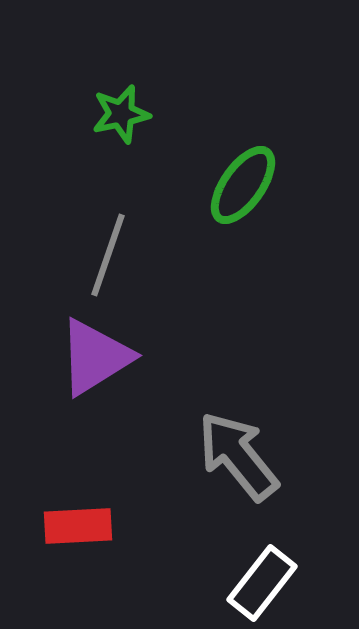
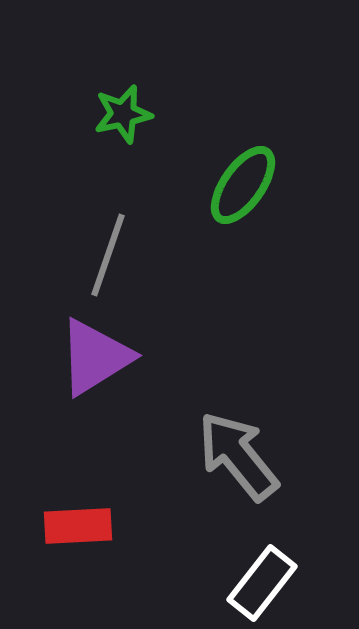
green star: moved 2 px right
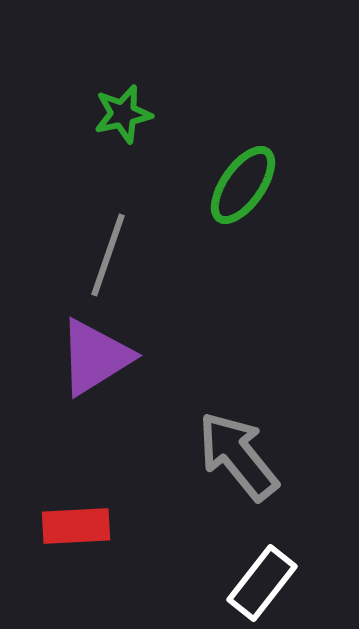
red rectangle: moved 2 px left
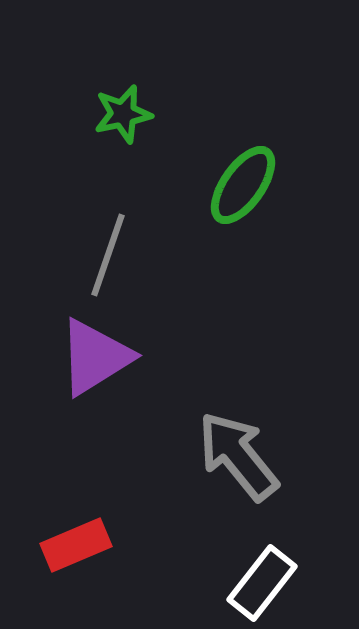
red rectangle: moved 19 px down; rotated 20 degrees counterclockwise
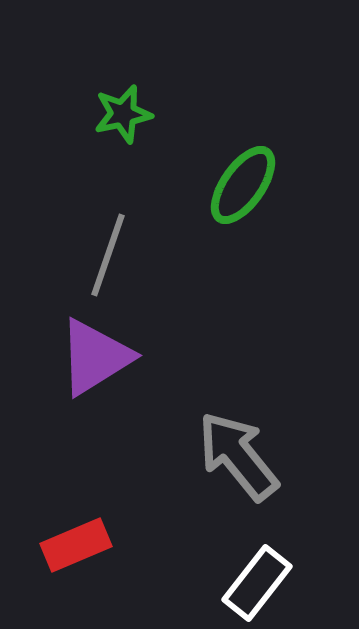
white rectangle: moved 5 px left
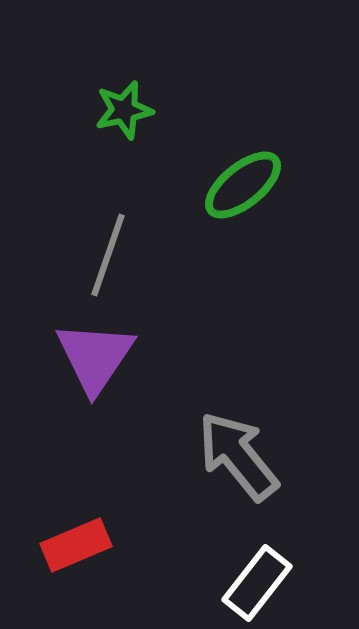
green star: moved 1 px right, 4 px up
green ellipse: rotated 16 degrees clockwise
purple triangle: rotated 24 degrees counterclockwise
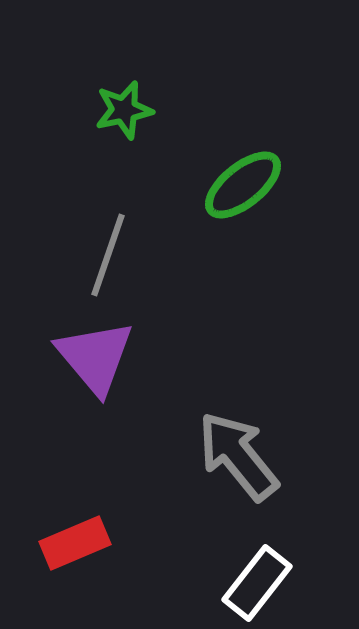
purple triangle: rotated 14 degrees counterclockwise
red rectangle: moved 1 px left, 2 px up
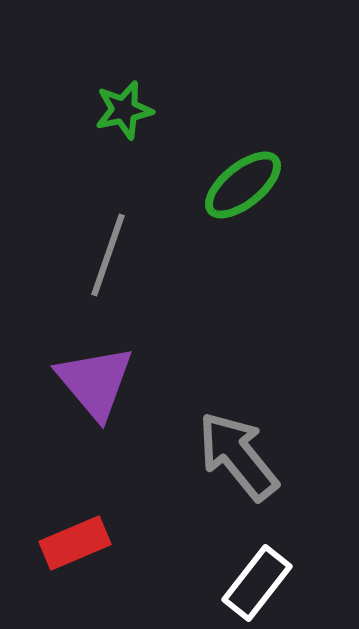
purple triangle: moved 25 px down
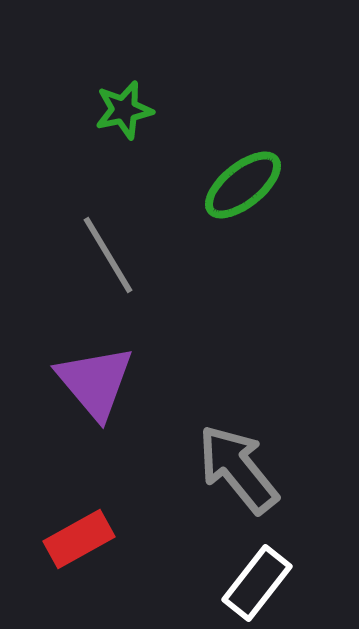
gray line: rotated 50 degrees counterclockwise
gray arrow: moved 13 px down
red rectangle: moved 4 px right, 4 px up; rotated 6 degrees counterclockwise
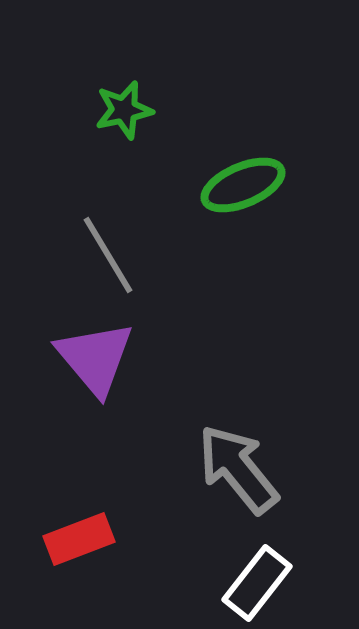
green ellipse: rotated 16 degrees clockwise
purple triangle: moved 24 px up
red rectangle: rotated 8 degrees clockwise
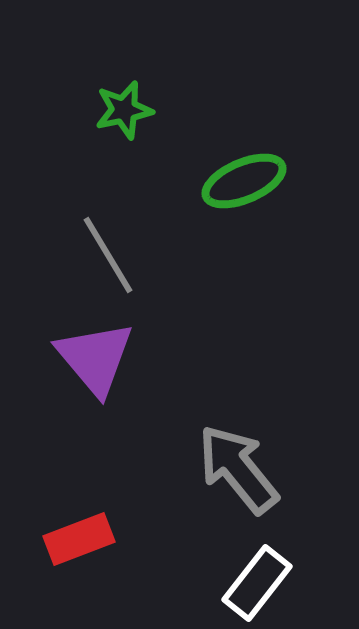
green ellipse: moved 1 px right, 4 px up
